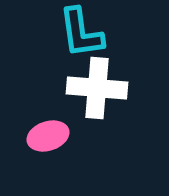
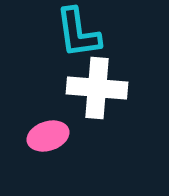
cyan L-shape: moved 3 px left
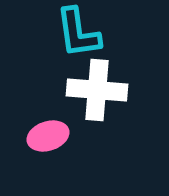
white cross: moved 2 px down
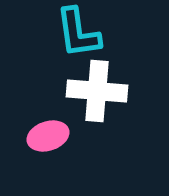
white cross: moved 1 px down
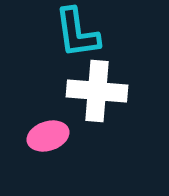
cyan L-shape: moved 1 px left
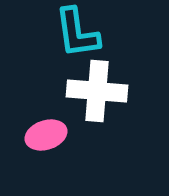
pink ellipse: moved 2 px left, 1 px up
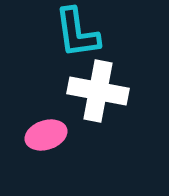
white cross: moved 1 px right; rotated 6 degrees clockwise
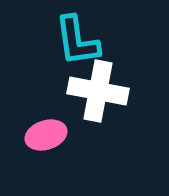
cyan L-shape: moved 8 px down
